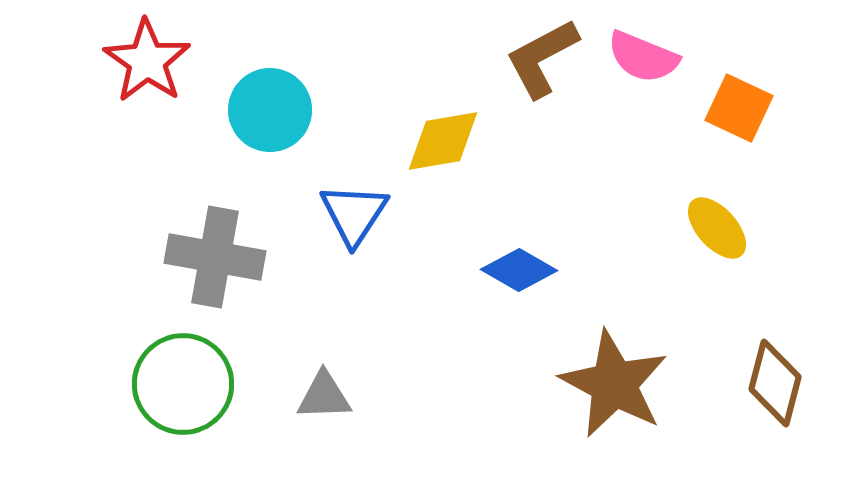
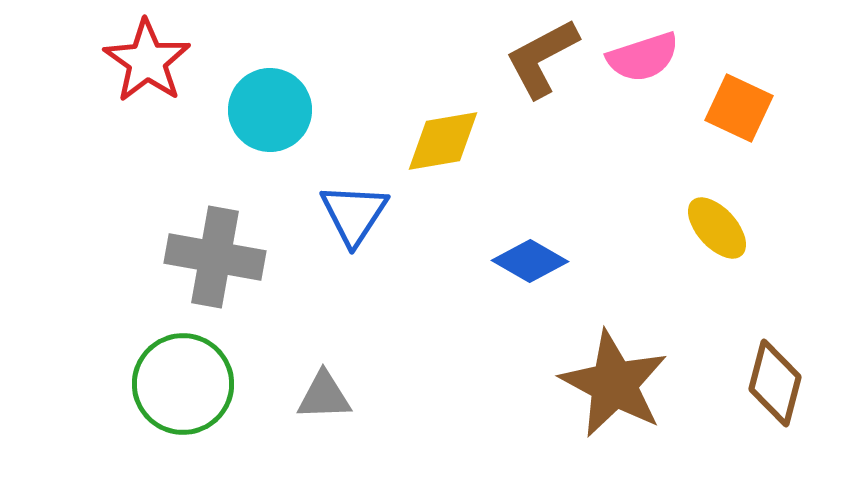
pink semicircle: rotated 40 degrees counterclockwise
blue diamond: moved 11 px right, 9 px up
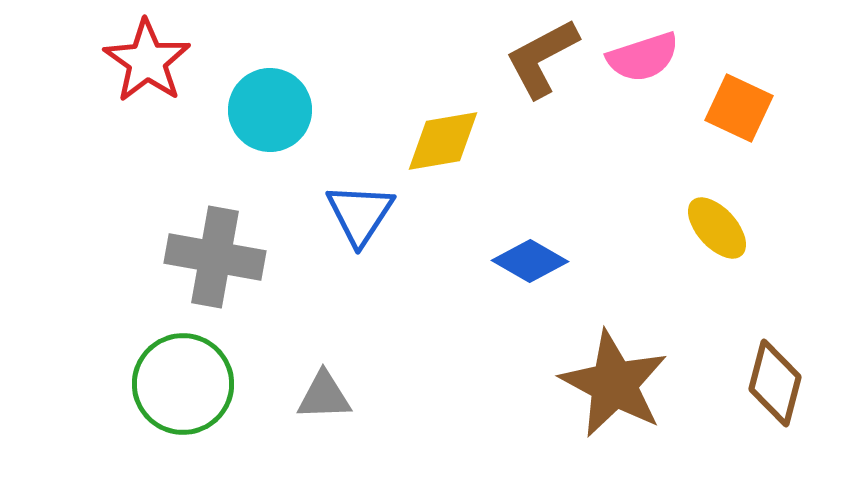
blue triangle: moved 6 px right
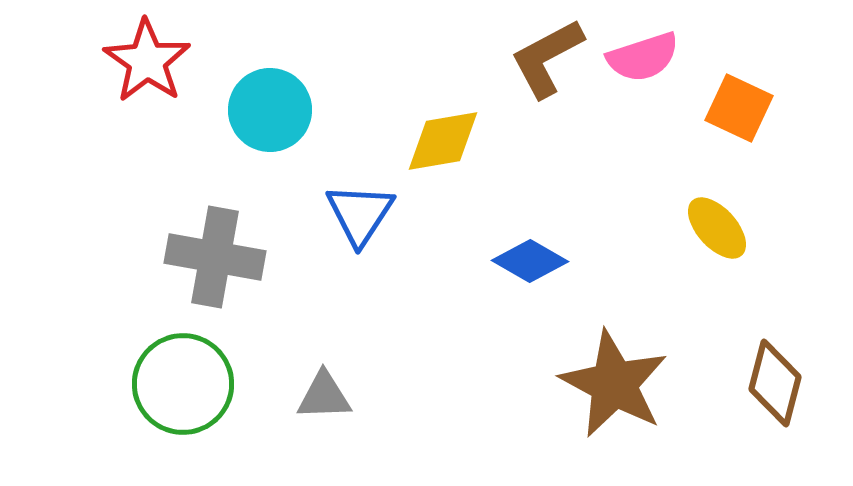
brown L-shape: moved 5 px right
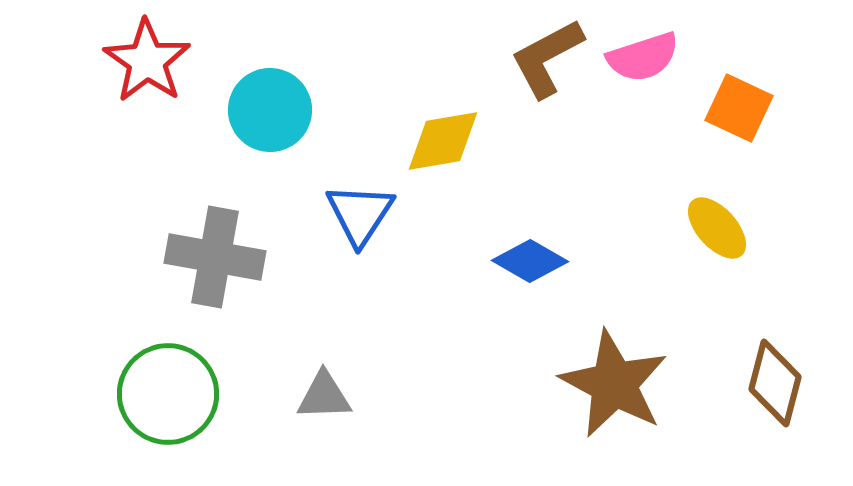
green circle: moved 15 px left, 10 px down
